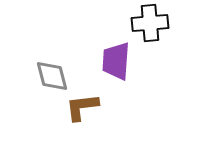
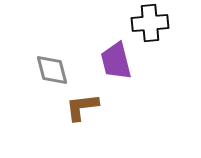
purple trapezoid: rotated 18 degrees counterclockwise
gray diamond: moved 6 px up
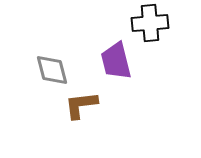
brown L-shape: moved 1 px left, 2 px up
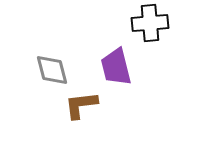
purple trapezoid: moved 6 px down
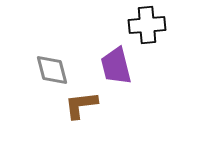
black cross: moved 3 px left, 2 px down
purple trapezoid: moved 1 px up
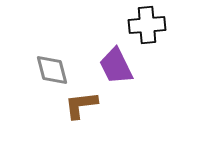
purple trapezoid: rotated 12 degrees counterclockwise
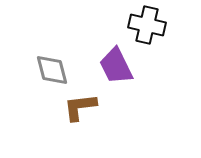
black cross: rotated 18 degrees clockwise
brown L-shape: moved 1 px left, 2 px down
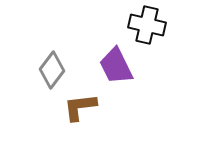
gray diamond: rotated 51 degrees clockwise
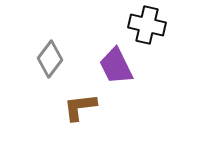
gray diamond: moved 2 px left, 11 px up
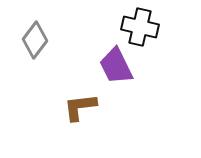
black cross: moved 7 px left, 2 px down
gray diamond: moved 15 px left, 19 px up
